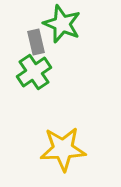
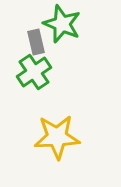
yellow star: moved 6 px left, 12 px up
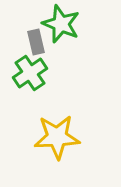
green star: moved 1 px left
green cross: moved 4 px left, 1 px down
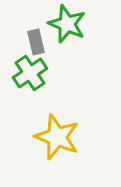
green star: moved 6 px right
yellow star: rotated 24 degrees clockwise
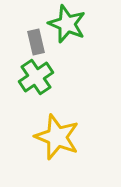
green cross: moved 6 px right, 4 px down
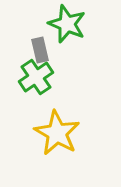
gray rectangle: moved 4 px right, 8 px down
yellow star: moved 4 px up; rotated 9 degrees clockwise
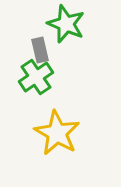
green star: moved 1 px left
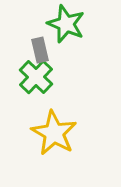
green cross: rotated 12 degrees counterclockwise
yellow star: moved 3 px left
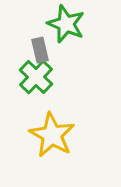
yellow star: moved 2 px left, 2 px down
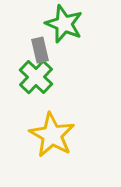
green star: moved 2 px left
